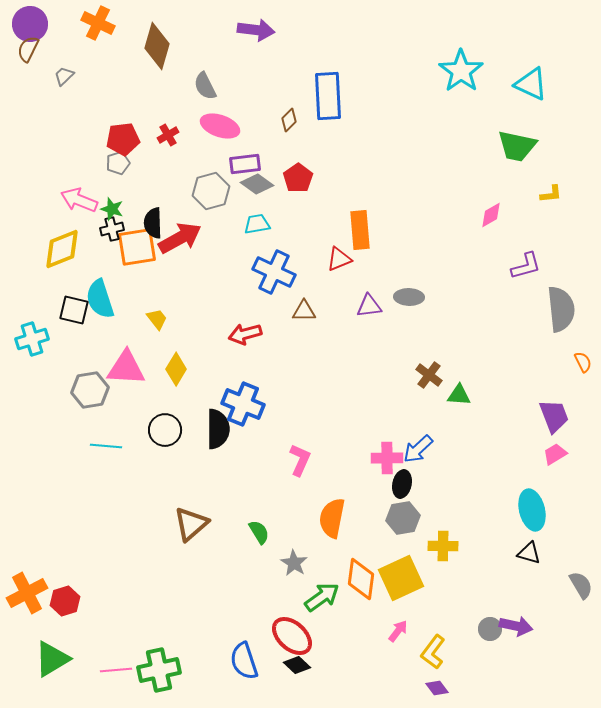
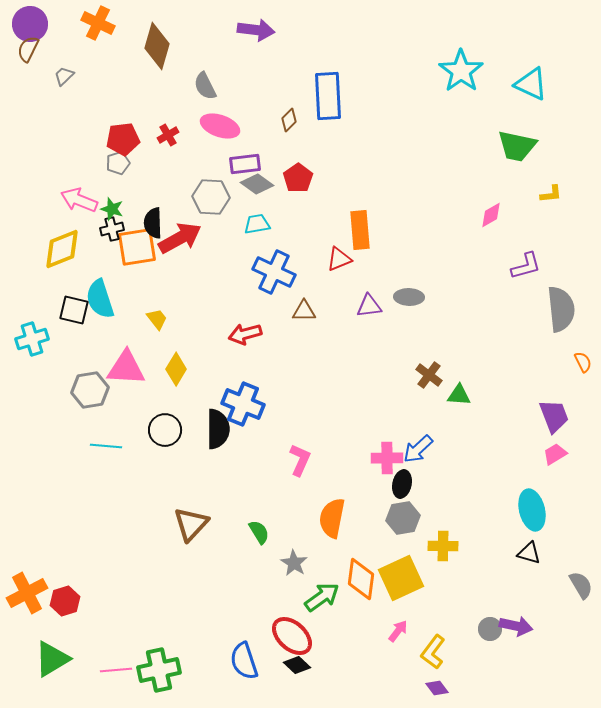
gray hexagon at (211, 191): moved 6 px down; rotated 18 degrees clockwise
brown triangle at (191, 524): rotated 6 degrees counterclockwise
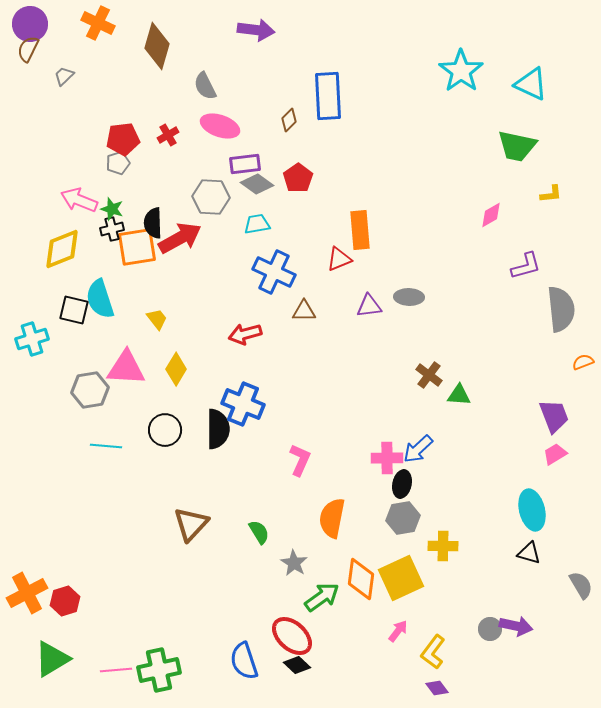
orange semicircle at (583, 362): rotated 85 degrees counterclockwise
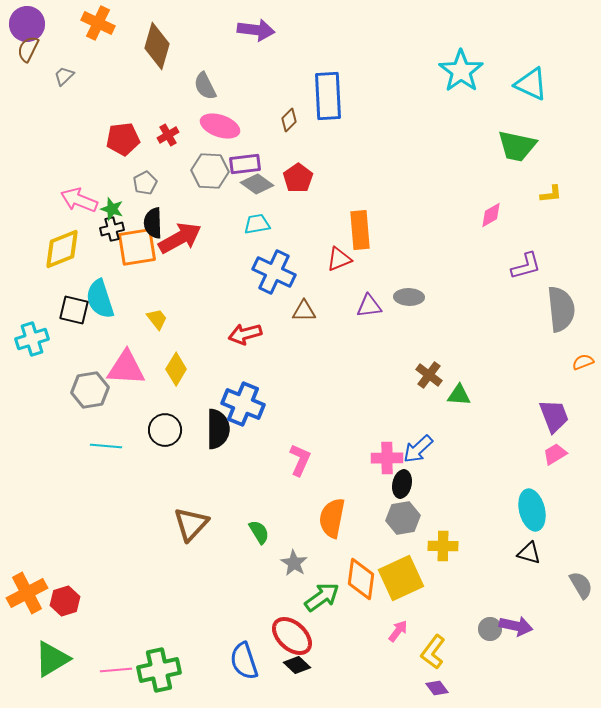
purple circle at (30, 24): moved 3 px left
gray pentagon at (118, 163): moved 27 px right, 20 px down; rotated 10 degrees counterclockwise
gray hexagon at (211, 197): moved 1 px left, 26 px up
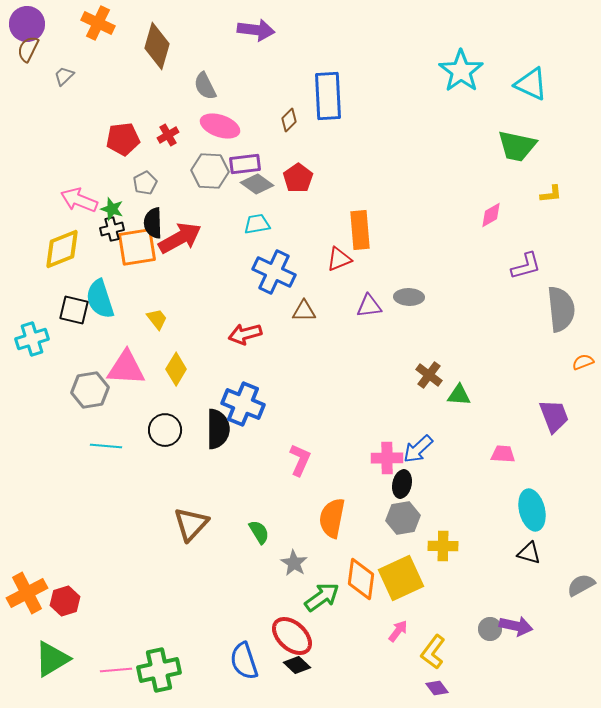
pink trapezoid at (555, 454): moved 52 px left; rotated 35 degrees clockwise
gray semicircle at (581, 585): rotated 88 degrees counterclockwise
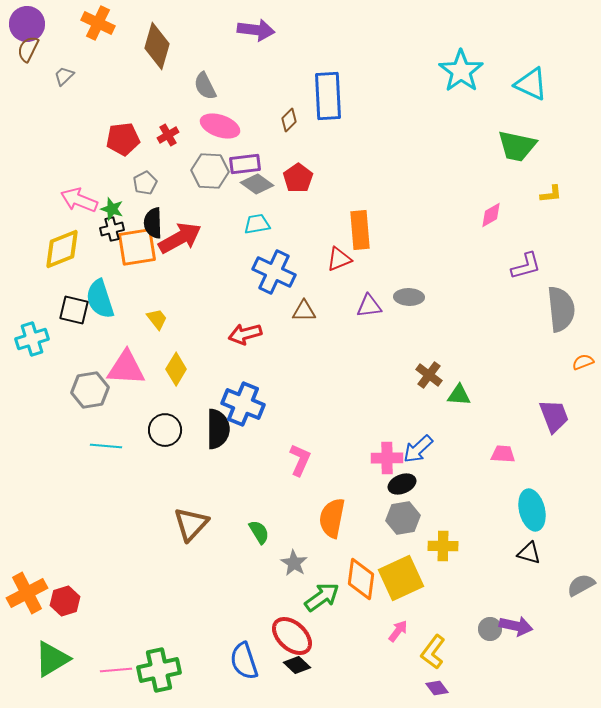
black ellipse at (402, 484): rotated 56 degrees clockwise
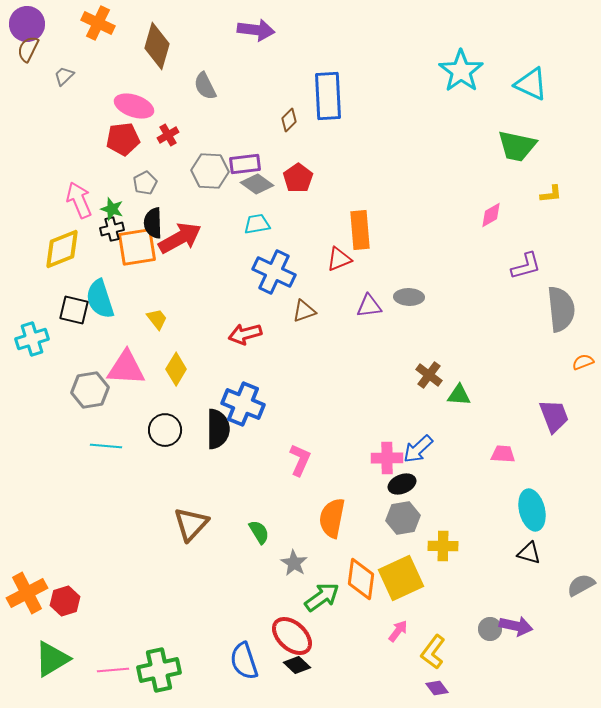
pink ellipse at (220, 126): moved 86 px left, 20 px up
pink arrow at (79, 200): rotated 45 degrees clockwise
brown triangle at (304, 311): rotated 20 degrees counterclockwise
pink line at (116, 670): moved 3 px left
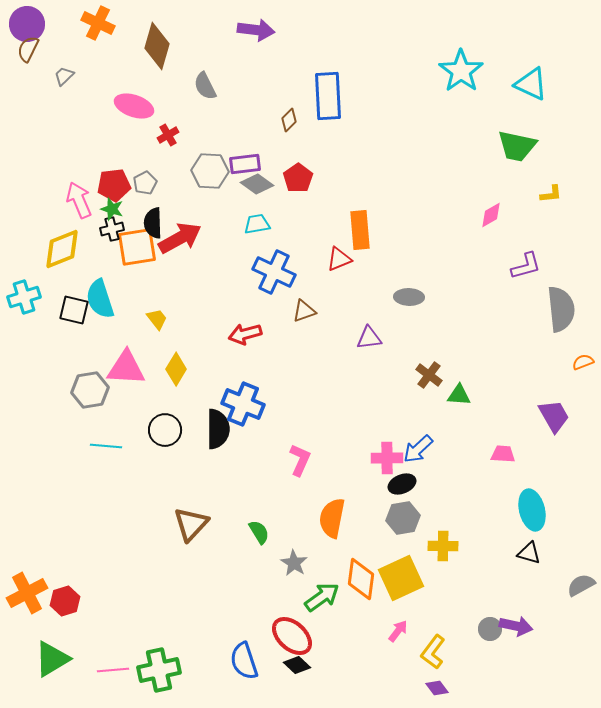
red pentagon at (123, 139): moved 9 px left, 46 px down
purple triangle at (369, 306): moved 32 px down
cyan cross at (32, 339): moved 8 px left, 42 px up
purple trapezoid at (554, 416): rotated 9 degrees counterclockwise
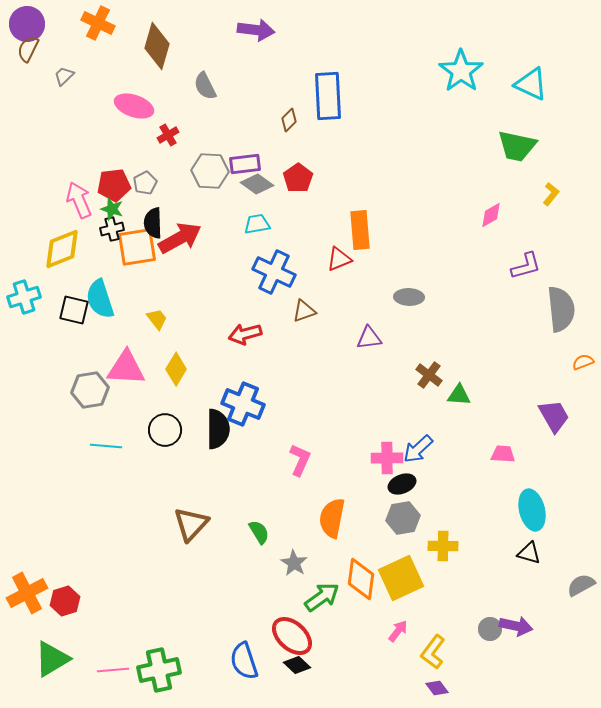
yellow L-shape at (551, 194): rotated 45 degrees counterclockwise
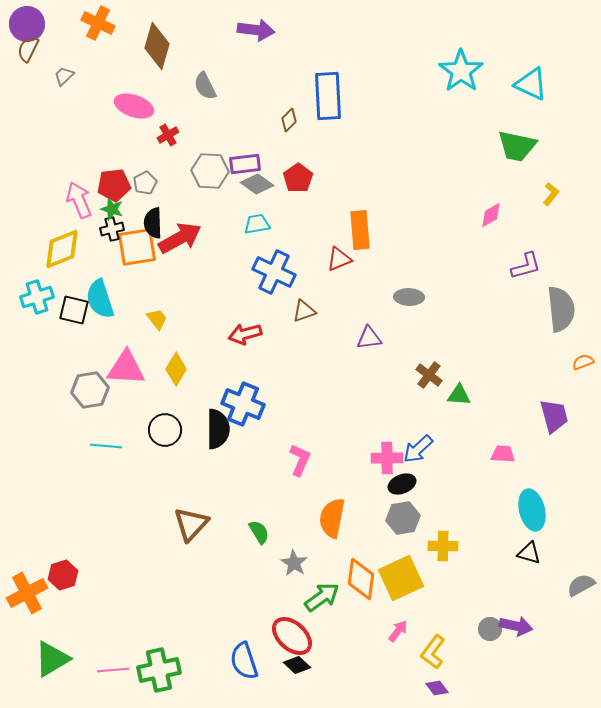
cyan cross at (24, 297): moved 13 px right
purple trapezoid at (554, 416): rotated 15 degrees clockwise
red hexagon at (65, 601): moved 2 px left, 26 px up
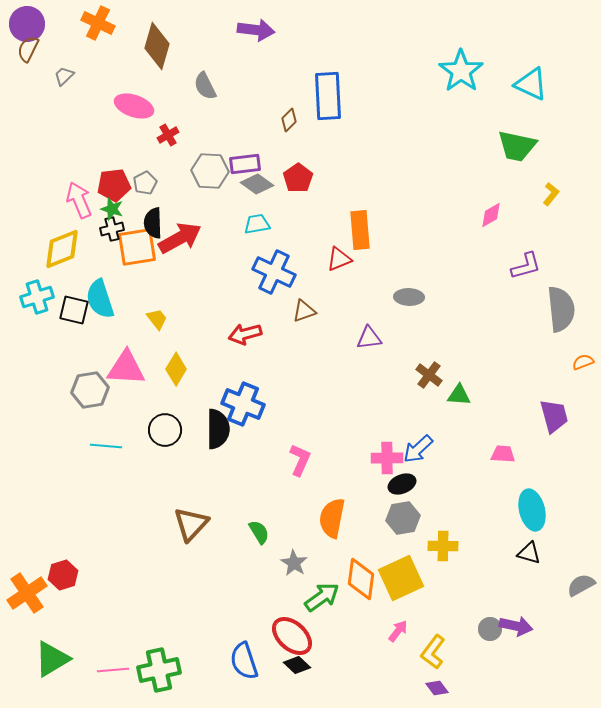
orange cross at (27, 593): rotated 6 degrees counterclockwise
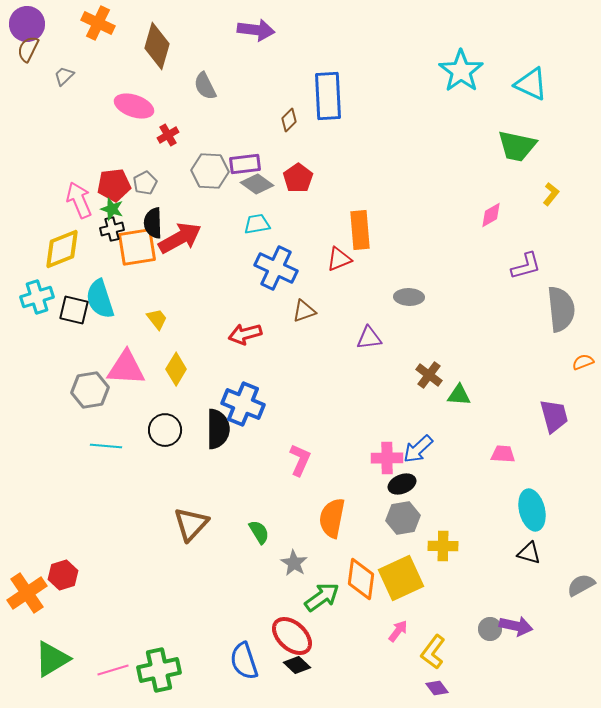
blue cross at (274, 272): moved 2 px right, 4 px up
pink line at (113, 670): rotated 12 degrees counterclockwise
